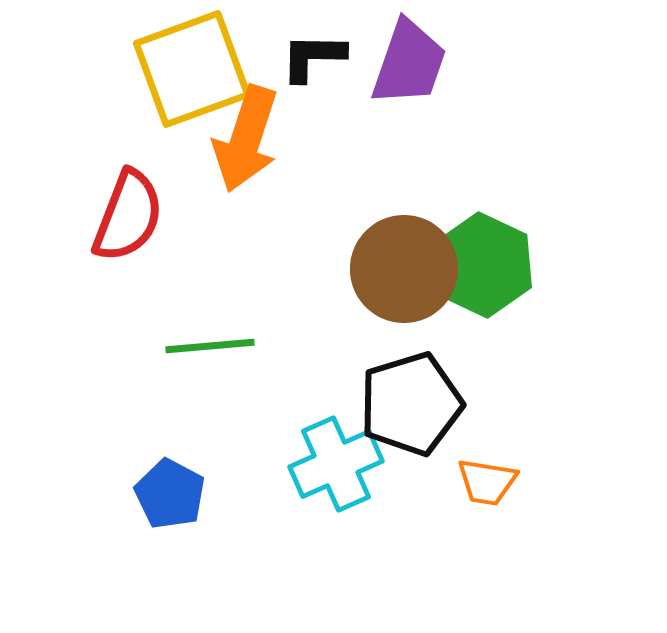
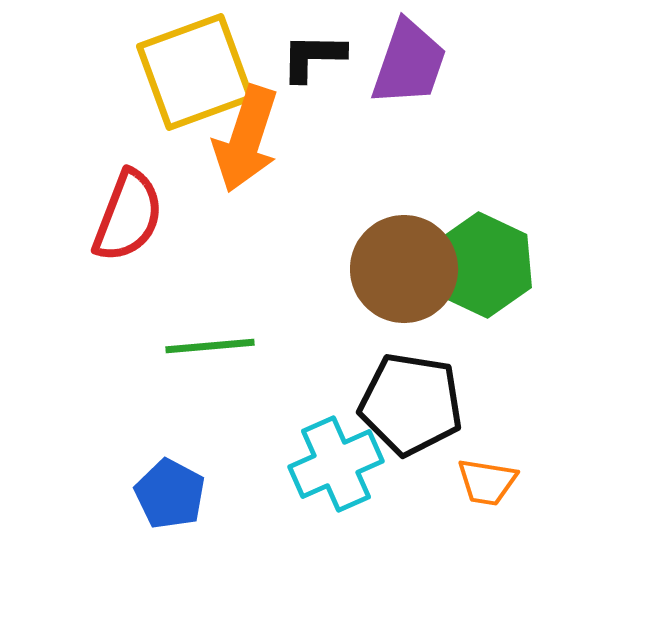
yellow square: moved 3 px right, 3 px down
black pentagon: rotated 26 degrees clockwise
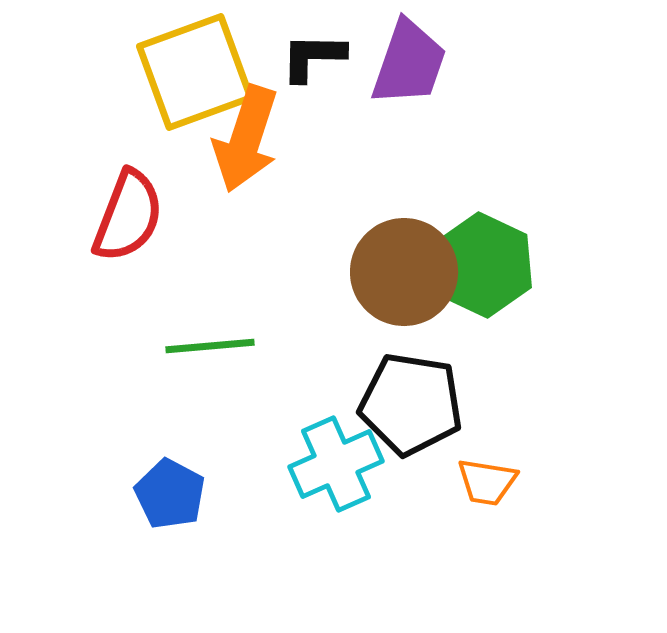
brown circle: moved 3 px down
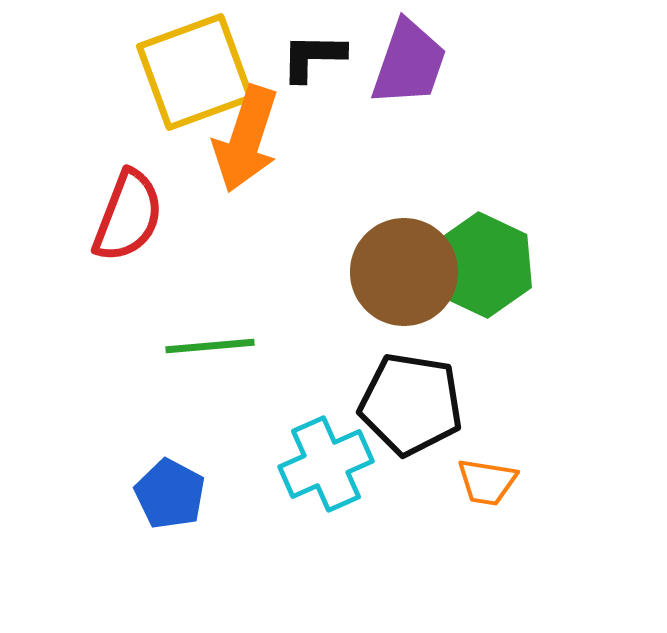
cyan cross: moved 10 px left
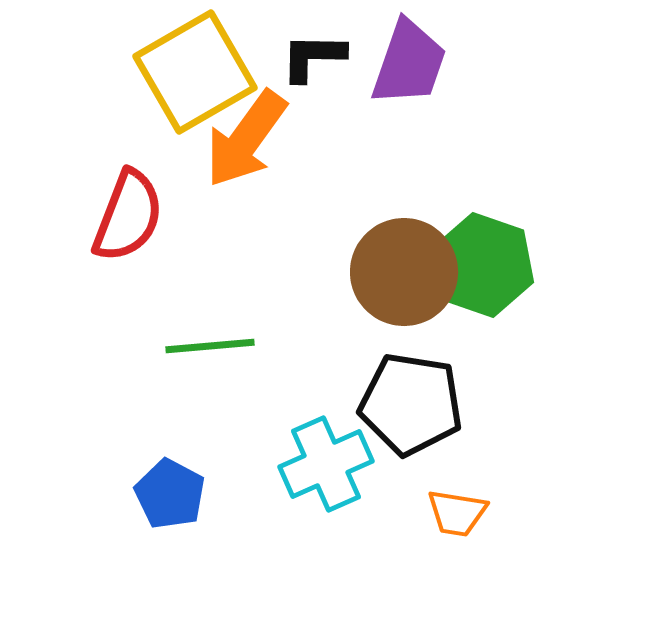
yellow square: rotated 10 degrees counterclockwise
orange arrow: rotated 18 degrees clockwise
green hexagon: rotated 6 degrees counterclockwise
orange trapezoid: moved 30 px left, 31 px down
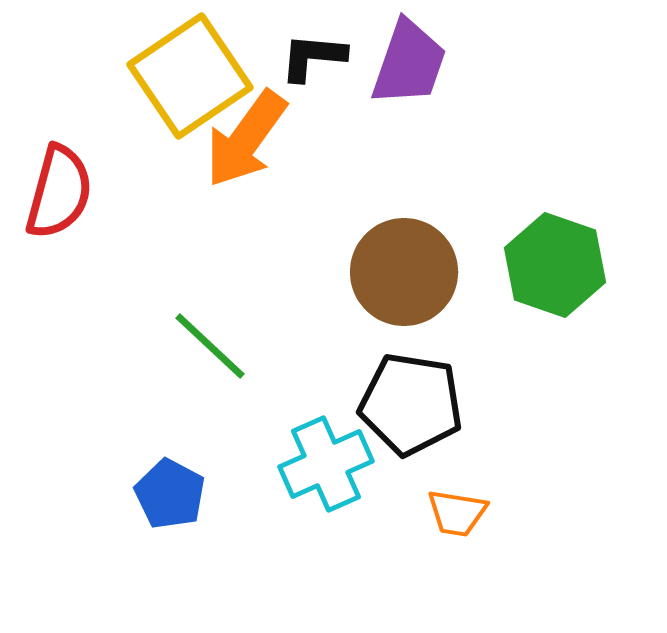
black L-shape: rotated 4 degrees clockwise
yellow square: moved 5 px left, 4 px down; rotated 4 degrees counterclockwise
red semicircle: moved 69 px left, 24 px up; rotated 6 degrees counterclockwise
green hexagon: moved 72 px right
green line: rotated 48 degrees clockwise
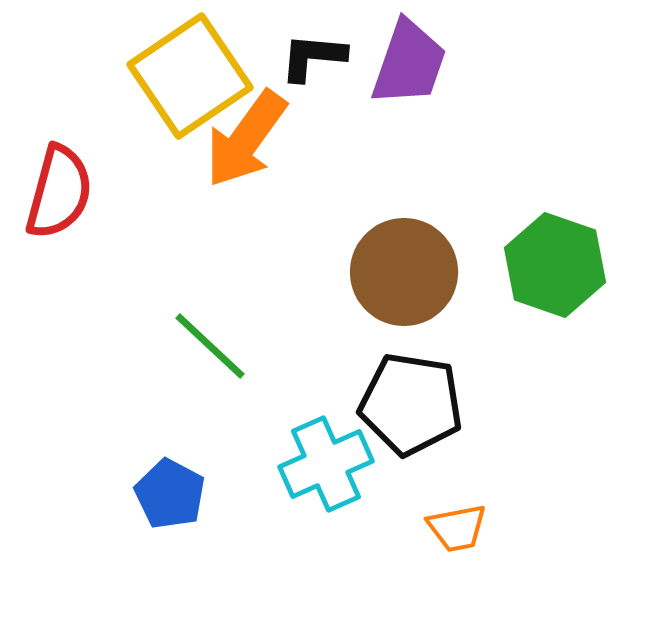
orange trapezoid: moved 15 px down; rotated 20 degrees counterclockwise
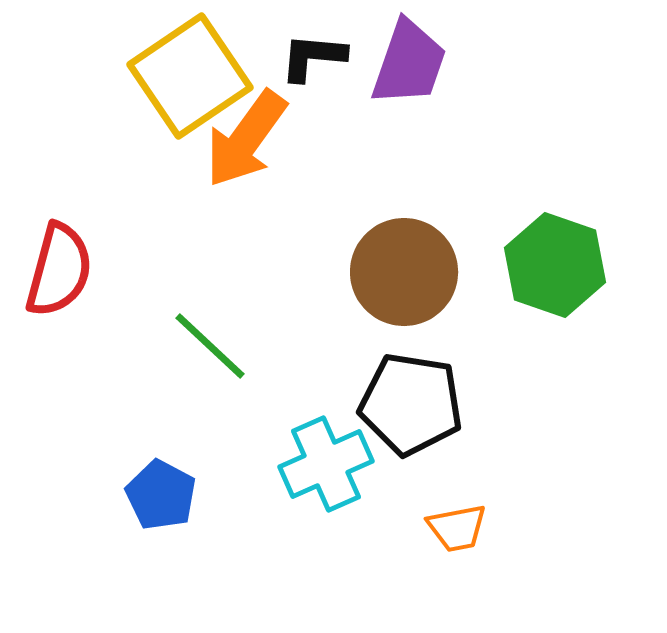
red semicircle: moved 78 px down
blue pentagon: moved 9 px left, 1 px down
